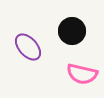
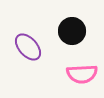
pink semicircle: rotated 16 degrees counterclockwise
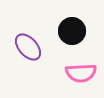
pink semicircle: moved 1 px left, 1 px up
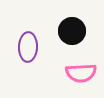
purple ellipse: rotated 44 degrees clockwise
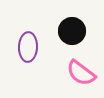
pink semicircle: rotated 40 degrees clockwise
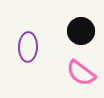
black circle: moved 9 px right
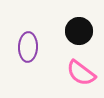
black circle: moved 2 px left
